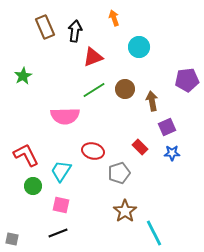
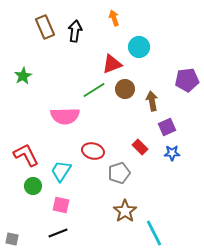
red triangle: moved 19 px right, 7 px down
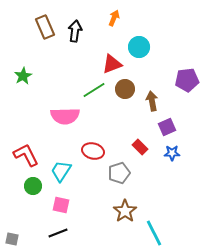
orange arrow: rotated 42 degrees clockwise
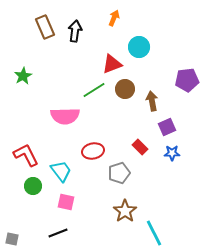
red ellipse: rotated 25 degrees counterclockwise
cyan trapezoid: rotated 110 degrees clockwise
pink square: moved 5 px right, 3 px up
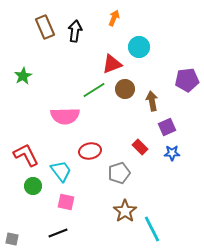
red ellipse: moved 3 px left
cyan line: moved 2 px left, 4 px up
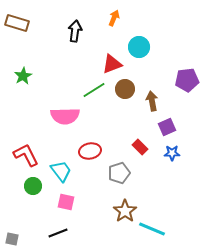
brown rectangle: moved 28 px left, 4 px up; rotated 50 degrees counterclockwise
cyan line: rotated 40 degrees counterclockwise
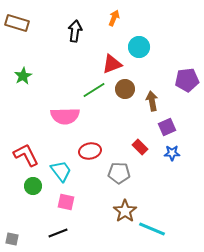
gray pentagon: rotated 20 degrees clockwise
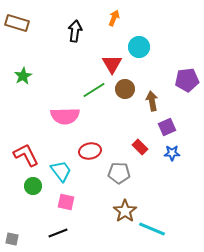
red triangle: rotated 40 degrees counterclockwise
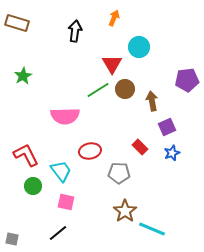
green line: moved 4 px right
blue star: rotated 21 degrees counterclockwise
black line: rotated 18 degrees counterclockwise
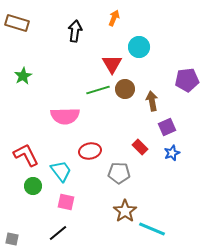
green line: rotated 15 degrees clockwise
